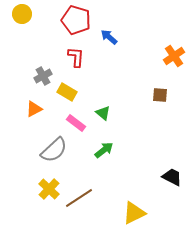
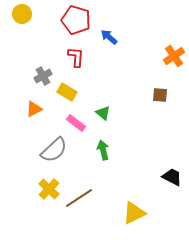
green arrow: moved 1 px left; rotated 66 degrees counterclockwise
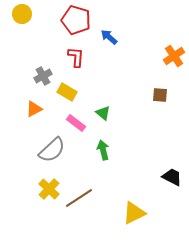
gray semicircle: moved 2 px left
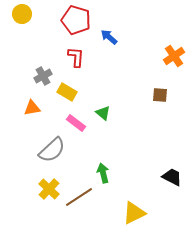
orange triangle: moved 2 px left, 1 px up; rotated 18 degrees clockwise
green arrow: moved 23 px down
brown line: moved 1 px up
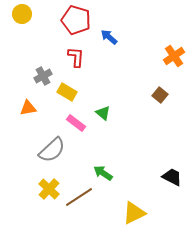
brown square: rotated 35 degrees clockwise
orange triangle: moved 4 px left
green arrow: rotated 42 degrees counterclockwise
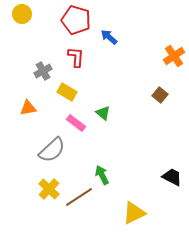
gray cross: moved 5 px up
green arrow: moved 1 px left, 2 px down; rotated 30 degrees clockwise
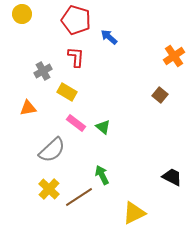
green triangle: moved 14 px down
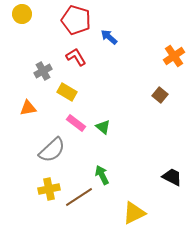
red L-shape: rotated 35 degrees counterclockwise
yellow cross: rotated 35 degrees clockwise
